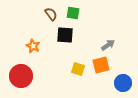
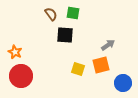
orange star: moved 18 px left, 6 px down
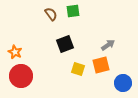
green square: moved 2 px up; rotated 16 degrees counterclockwise
black square: moved 9 px down; rotated 24 degrees counterclockwise
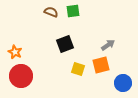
brown semicircle: moved 2 px up; rotated 32 degrees counterclockwise
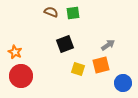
green square: moved 2 px down
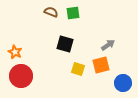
black square: rotated 36 degrees clockwise
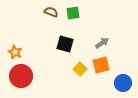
gray arrow: moved 6 px left, 2 px up
yellow square: moved 2 px right; rotated 24 degrees clockwise
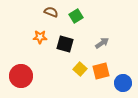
green square: moved 3 px right, 3 px down; rotated 24 degrees counterclockwise
orange star: moved 25 px right, 15 px up; rotated 24 degrees counterclockwise
orange square: moved 6 px down
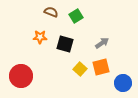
orange square: moved 4 px up
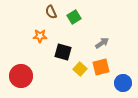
brown semicircle: rotated 136 degrees counterclockwise
green square: moved 2 px left, 1 px down
orange star: moved 1 px up
black square: moved 2 px left, 8 px down
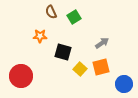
blue circle: moved 1 px right, 1 px down
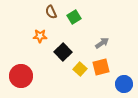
black square: rotated 30 degrees clockwise
